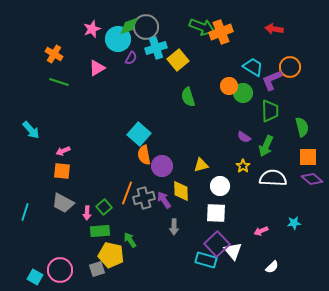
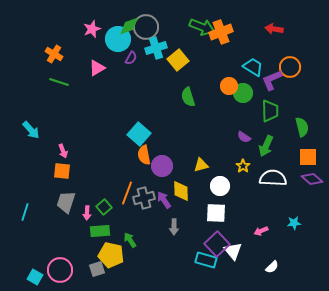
pink arrow at (63, 151): rotated 88 degrees counterclockwise
gray trapezoid at (63, 203): moved 3 px right, 1 px up; rotated 80 degrees clockwise
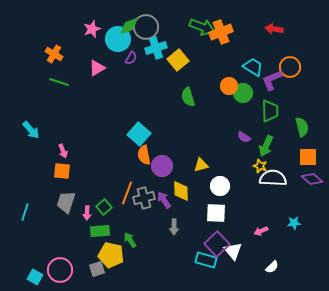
yellow star at (243, 166): moved 17 px right; rotated 16 degrees counterclockwise
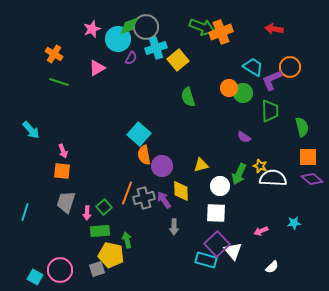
orange circle at (229, 86): moved 2 px down
green arrow at (266, 146): moved 27 px left, 28 px down
green arrow at (130, 240): moved 3 px left; rotated 21 degrees clockwise
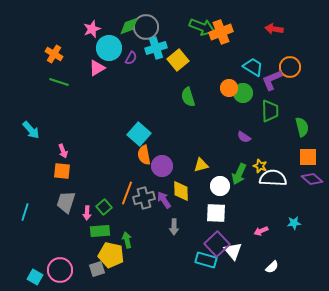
cyan circle at (118, 39): moved 9 px left, 9 px down
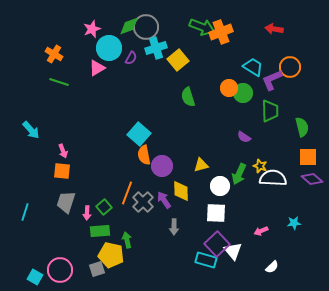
gray cross at (144, 198): moved 1 px left, 4 px down; rotated 30 degrees counterclockwise
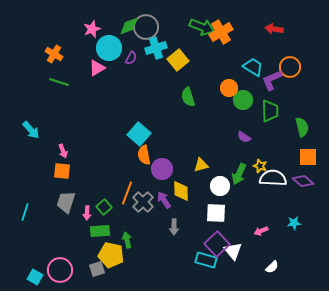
orange cross at (221, 32): rotated 10 degrees counterclockwise
green circle at (243, 93): moved 7 px down
purple circle at (162, 166): moved 3 px down
purple diamond at (312, 179): moved 9 px left, 2 px down
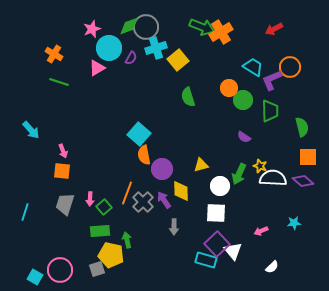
red arrow at (274, 29): rotated 36 degrees counterclockwise
gray trapezoid at (66, 202): moved 1 px left, 2 px down
pink arrow at (87, 213): moved 3 px right, 14 px up
